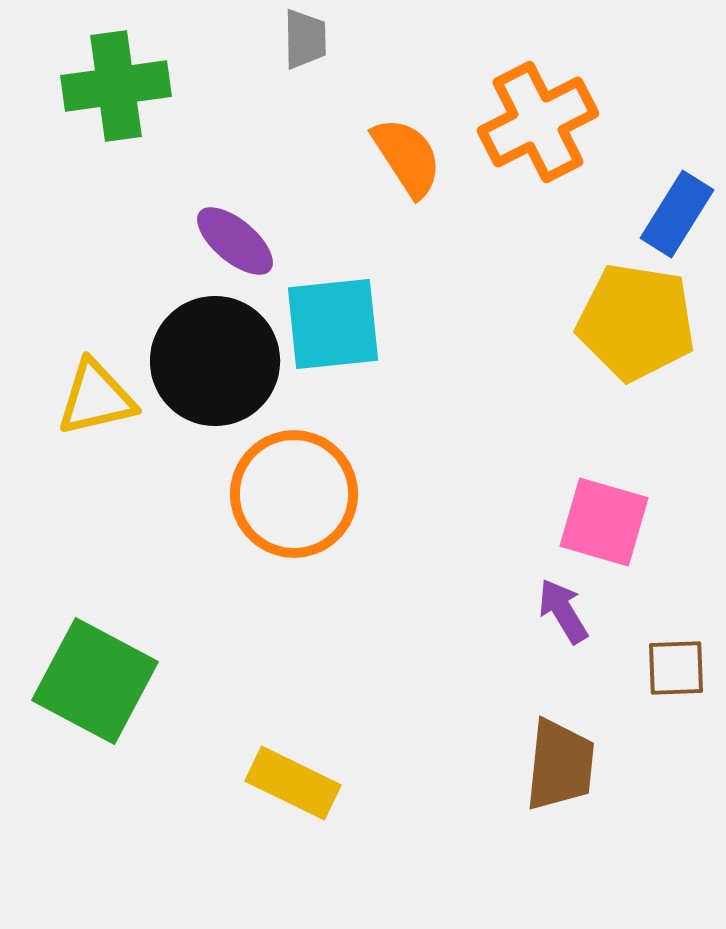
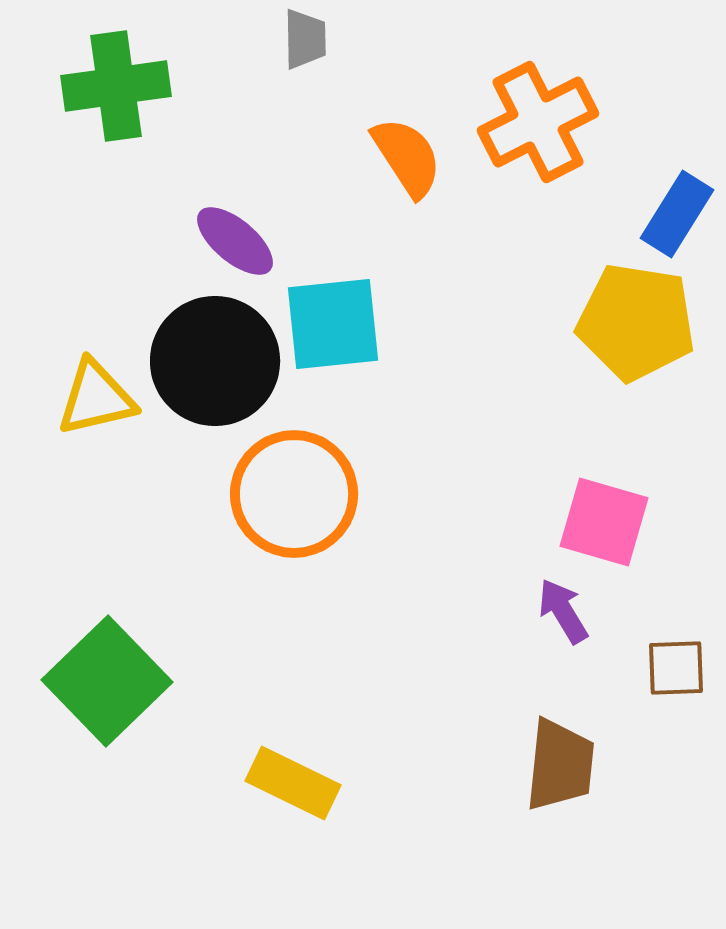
green square: moved 12 px right; rotated 18 degrees clockwise
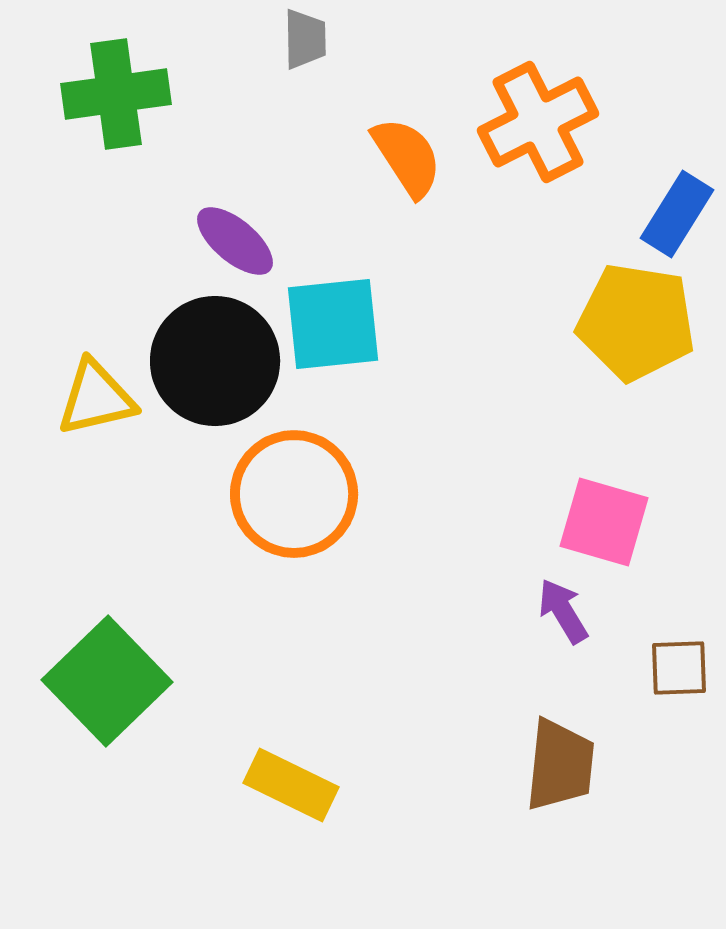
green cross: moved 8 px down
brown square: moved 3 px right
yellow rectangle: moved 2 px left, 2 px down
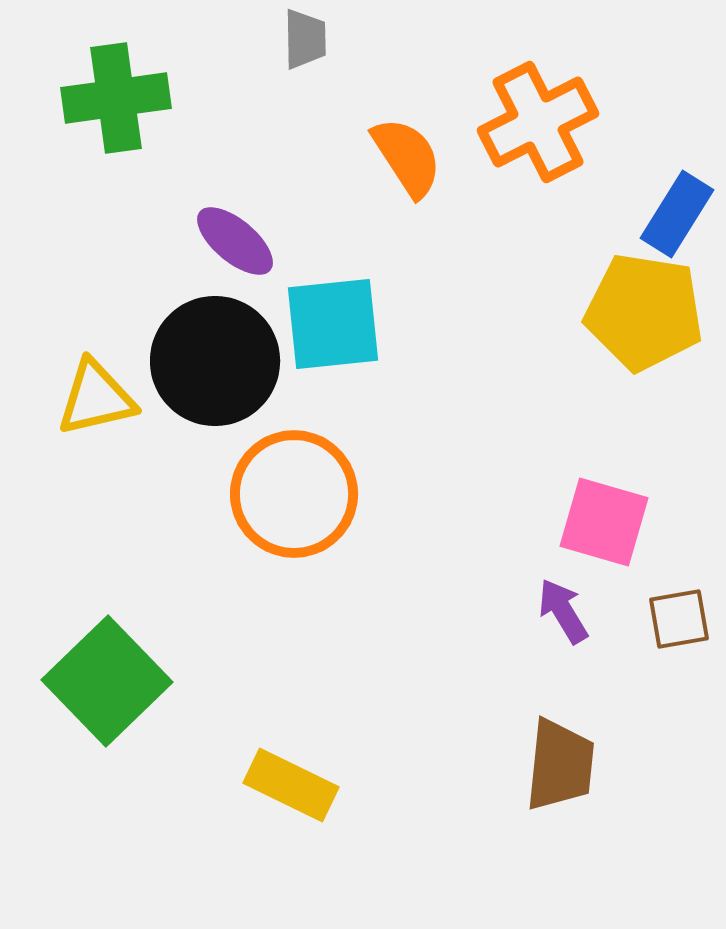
green cross: moved 4 px down
yellow pentagon: moved 8 px right, 10 px up
brown square: moved 49 px up; rotated 8 degrees counterclockwise
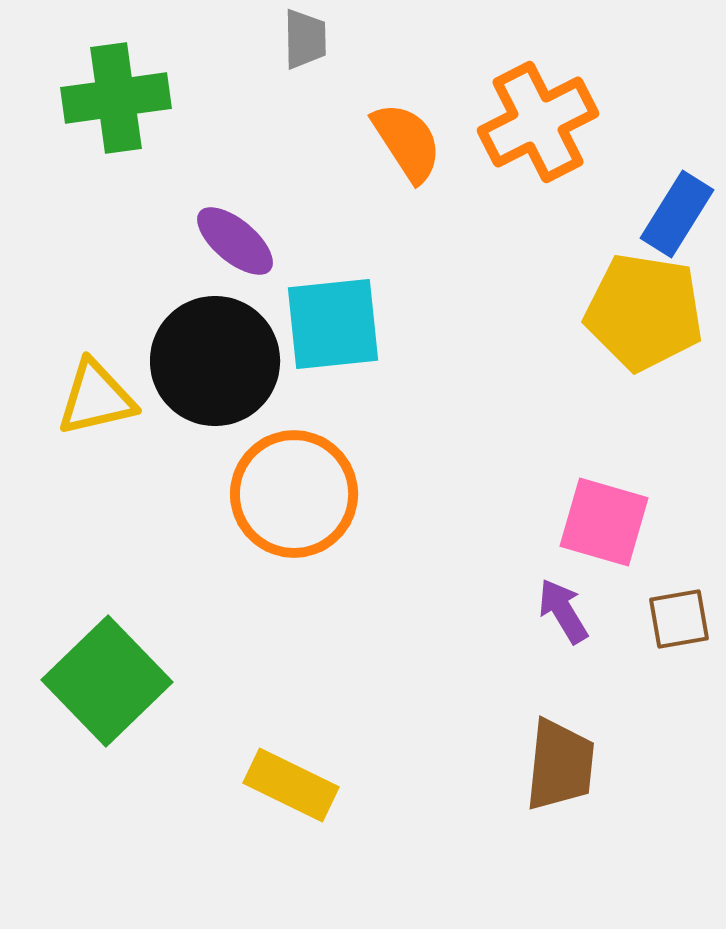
orange semicircle: moved 15 px up
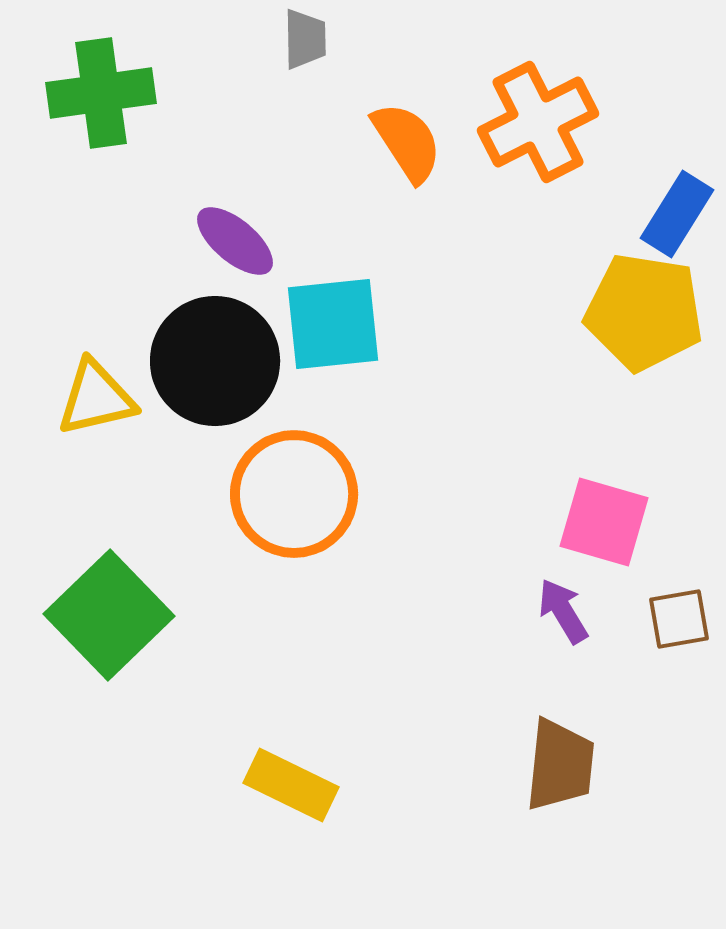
green cross: moved 15 px left, 5 px up
green square: moved 2 px right, 66 px up
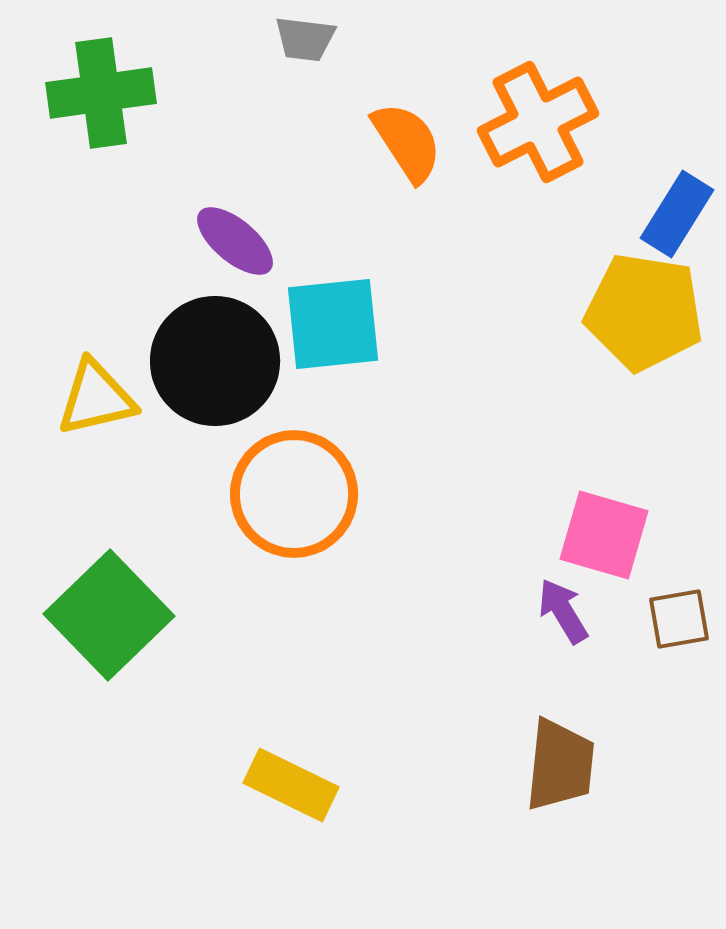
gray trapezoid: rotated 98 degrees clockwise
pink square: moved 13 px down
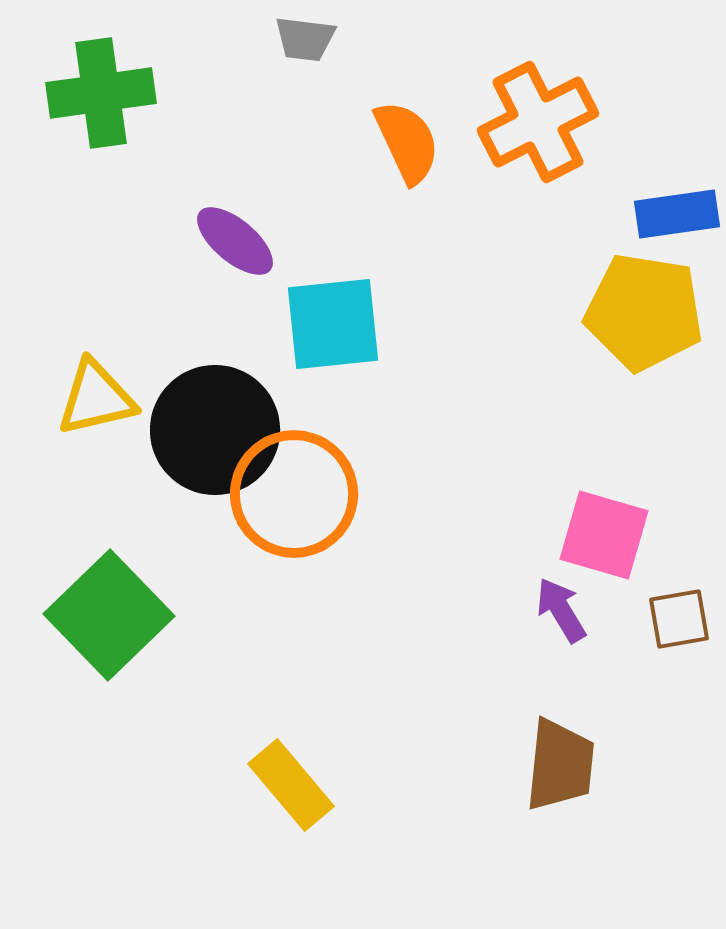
orange semicircle: rotated 8 degrees clockwise
blue rectangle: rotated 50 degrees clockwise
black circle: moved 69 px down
purple arrow: moved 2 px left, 1 px up
yellow rectangle: rotated 24 degrees clockwise
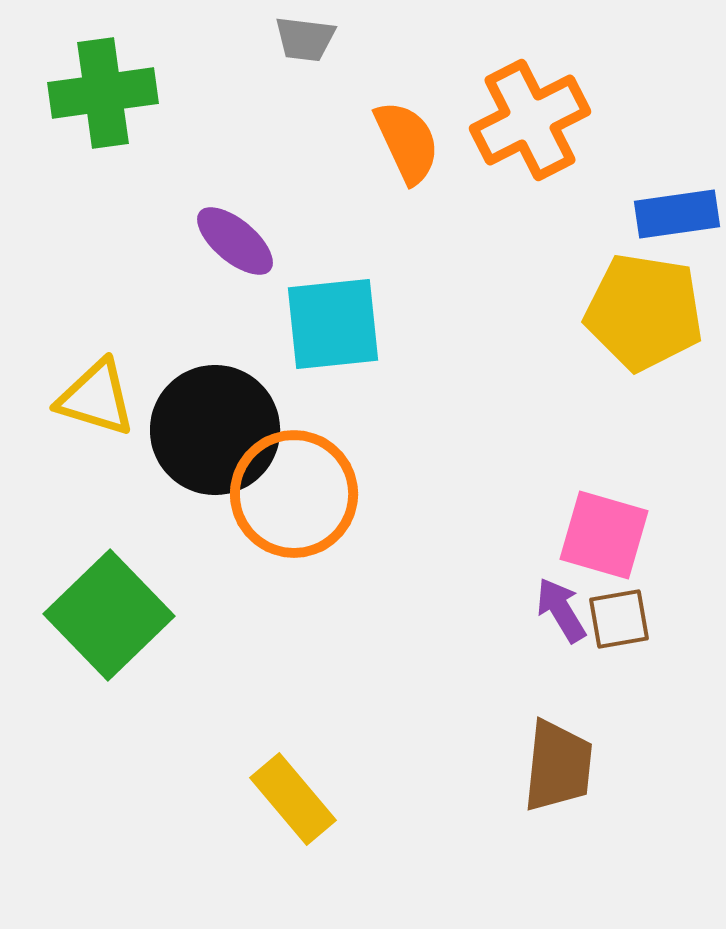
green cross: moved 2 px right
orange cross: moved 8 px left, 2 px up
yellow triangle: rotated 30 degrees clockwise
brown square: moved 60 px left
brown trapezoid: moved 2 px left, 1 px down
yellow rectangle: moved 2 px right, 14 px down
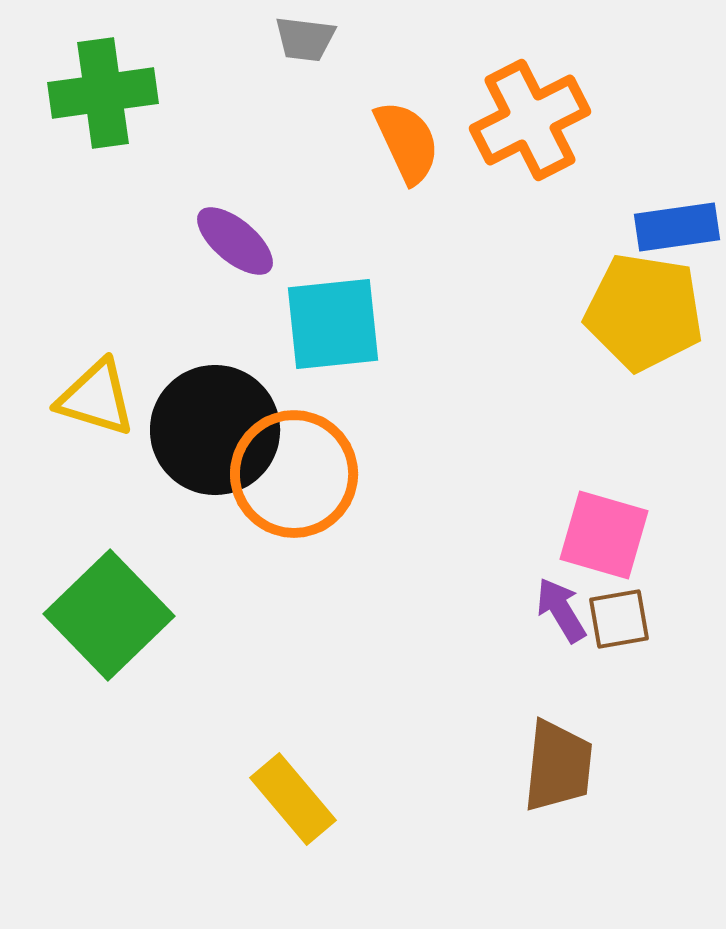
blue rectangle: moved 13 px down
orange circle: moved 20 px up
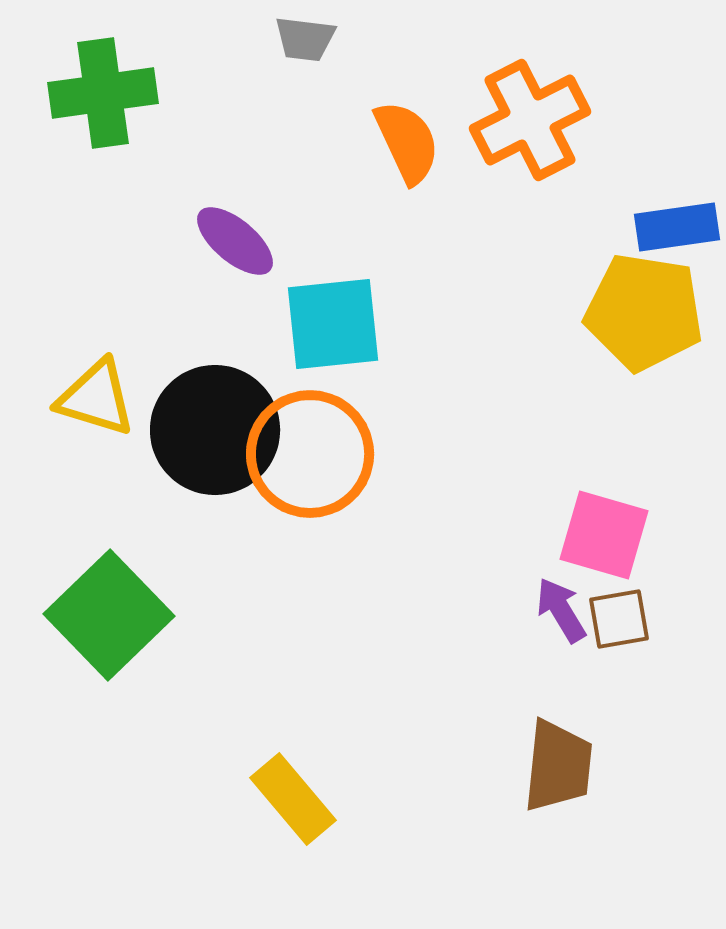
orange circle: moved 16 px right, 20 px up
